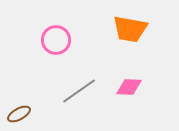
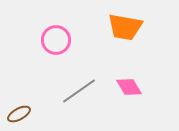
orange trapezoid: moved 5 px left, 2 px up
pink diamond: rotated 56 degrees clockwise
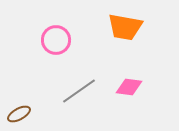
pink diamond: rotated 52 degrees counterclockwise
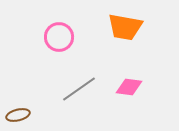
pink circle: moved 3 px right, 3 px up
gray line: moved 2 px up
brown ellipse: moved 1 px left, 1 px down; rotated 15 degrees clockwise
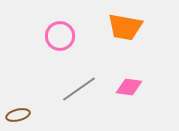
pink circle: moved 1 px right, 1 px up
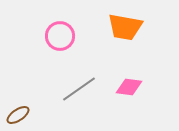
brown ellipse: rotated 20 degrees counterclockwise
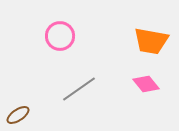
orange trapezoid: moved 26 px right, 14 px down
pink diamond: moved 17 px right, 3 px up; rotated 44 degrees clockwise
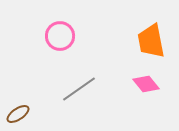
orange trapezoid: rotated 69 degrees clockwise
brown ellipse: moved 1 px up
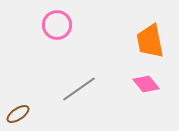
pink circle: moved 3 px left, 11 px up
orange trapezoid: moved 1 px left
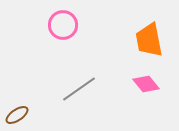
pink circle: moved 6 px right
orange trapezoid: moved 1 px left, 1 px up
brown ellipse: moved 1 px left, 1 px down
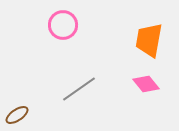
orange trapezoid: rotated 21 degrees clockwise
